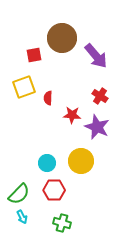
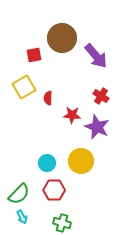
yellow square: rotated 10 degrees counterclockwise
red cross: moved 1 px right
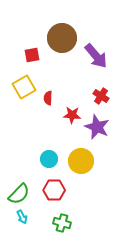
red square: moved 2 px left
cyan circle: moved 2 px right, 4 px up
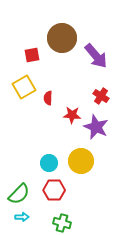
purple star: moved 1 px left
cyan circle: moved 4 px down
cyan arrow: rotated 64 degrees counterclockwise
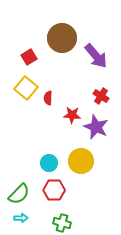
red square: moved 3 px left, 2 px down; rotated 21 degrees counterclockwise
yellow square: moved 2 px right, 1 px down; rotated 20 degrees counterclockwise
cyan arrow: moved 1 px left, 1 px down
